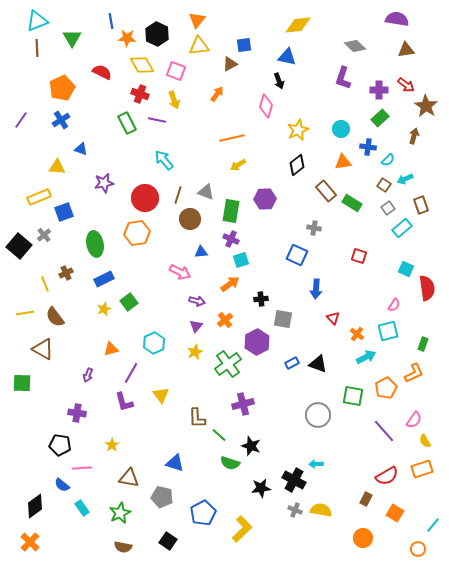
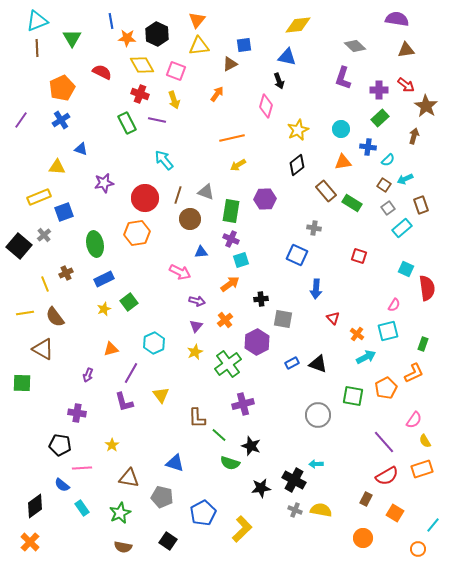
purple line at (384, 431): moved 11 px down
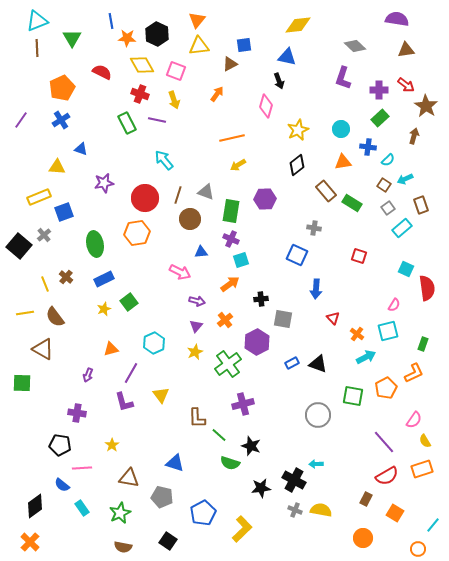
brown cross at (66, 273): moved 4 px down; rotated 24 degrees counterclockwise
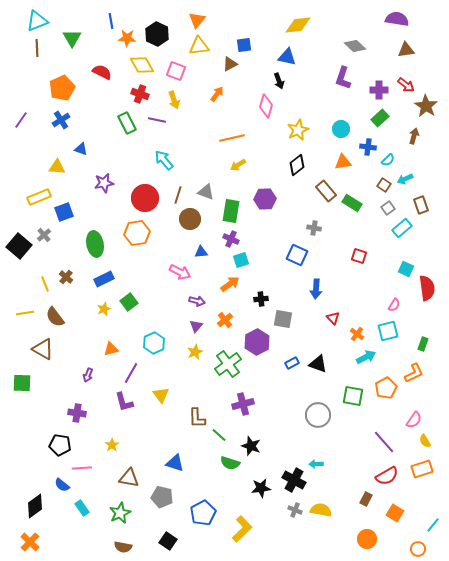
orange circle at (363, 538): moved 4 px right, 1 px down
